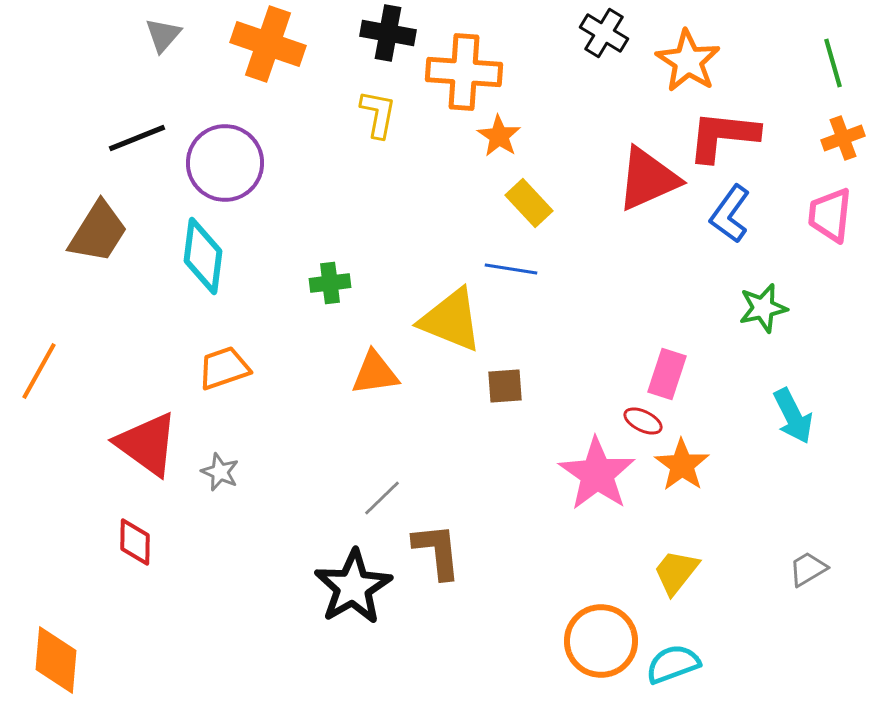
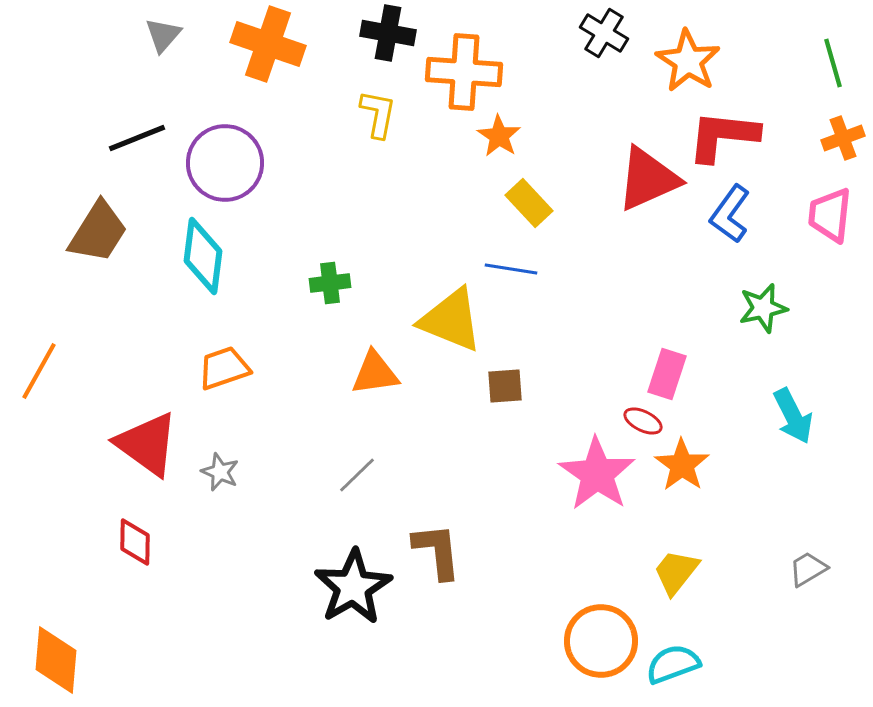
gray line at (382, 498): moved 25 px left, 23 px up
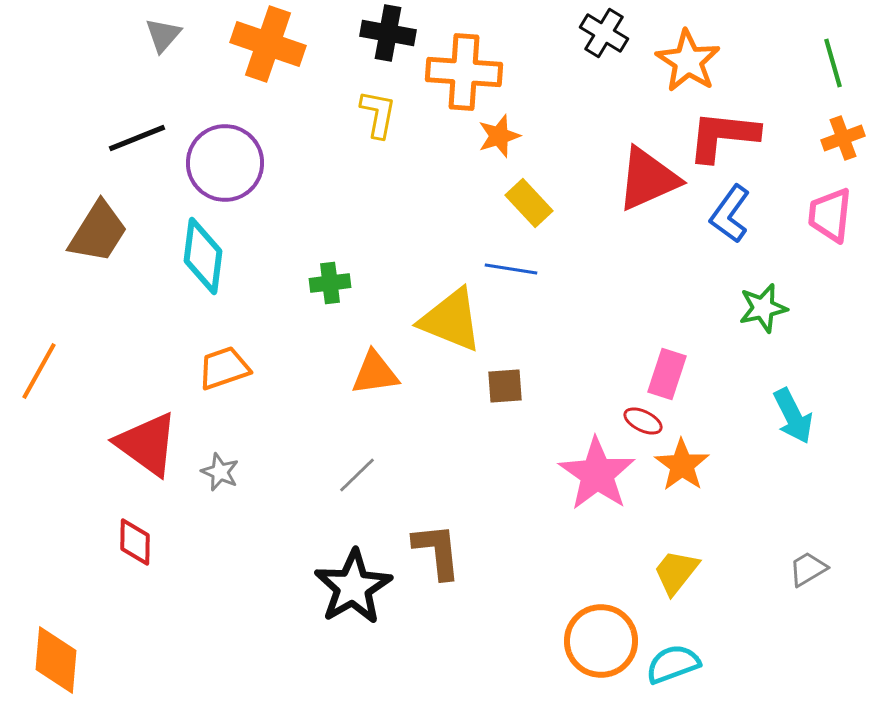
orange star at (499, 136): rotated 21 degrees clockwise
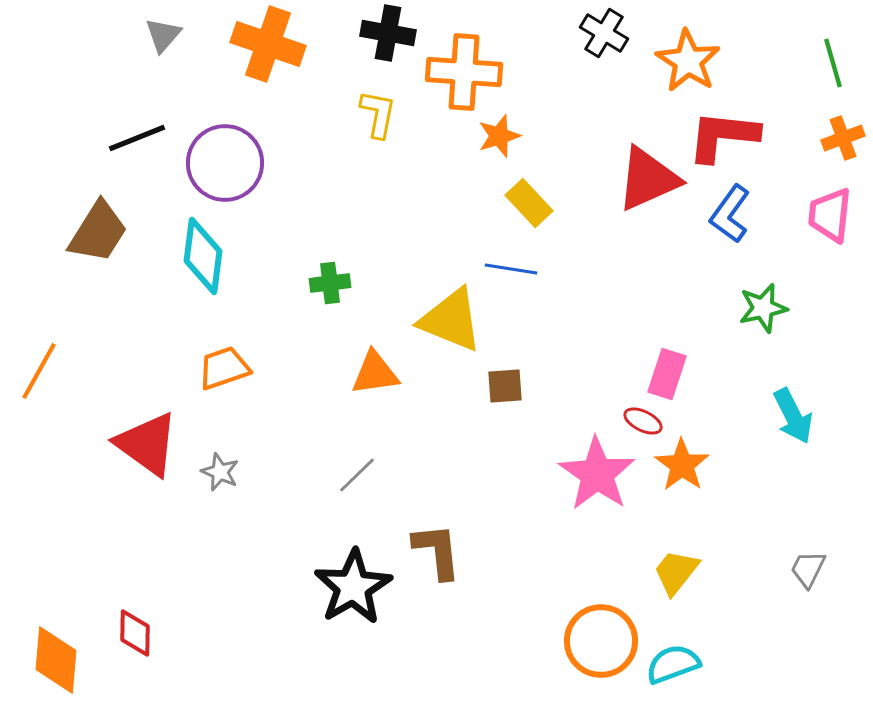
red diamond at (135, 542): moved 91 px down
gray trapezoid at (808, 569): rotated 33 degrees counterclockwise
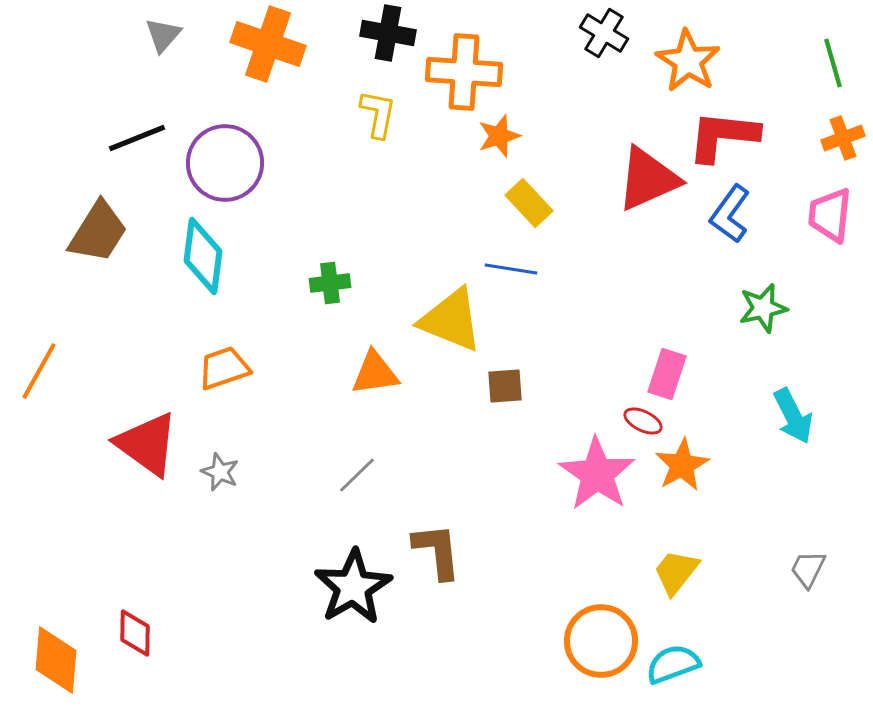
orange star at (682, 465): rotated 8 degrees clockwise
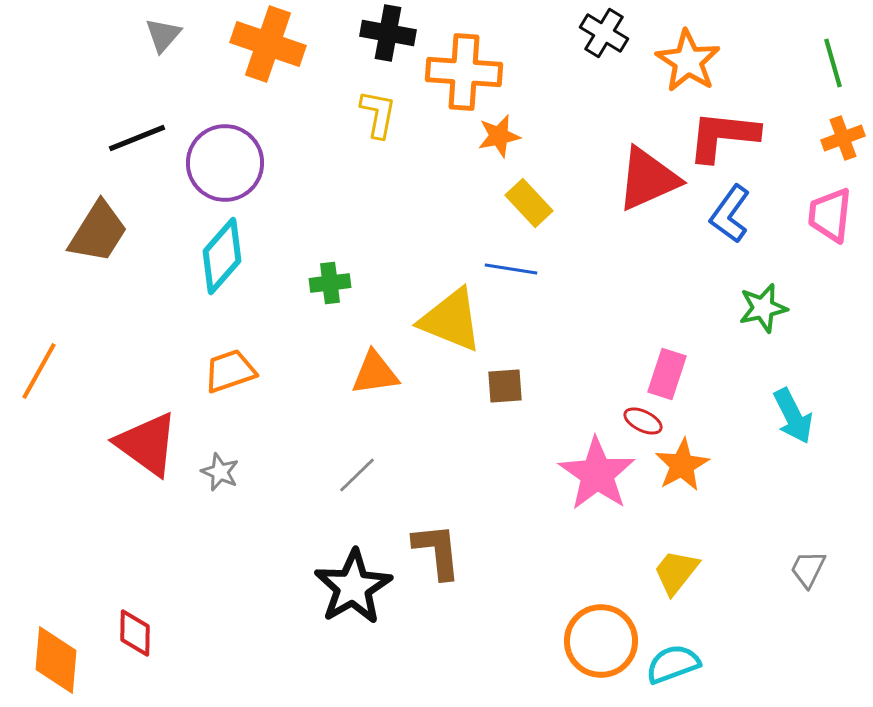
orange star at (499, 136): rotated 6 degrees clockwise
cyan diamond at (203, 256): moved 19 px right; rotated 34 degrees clockwise
orange trapezoid at (224, 368): moved 6 px right, 3 px down
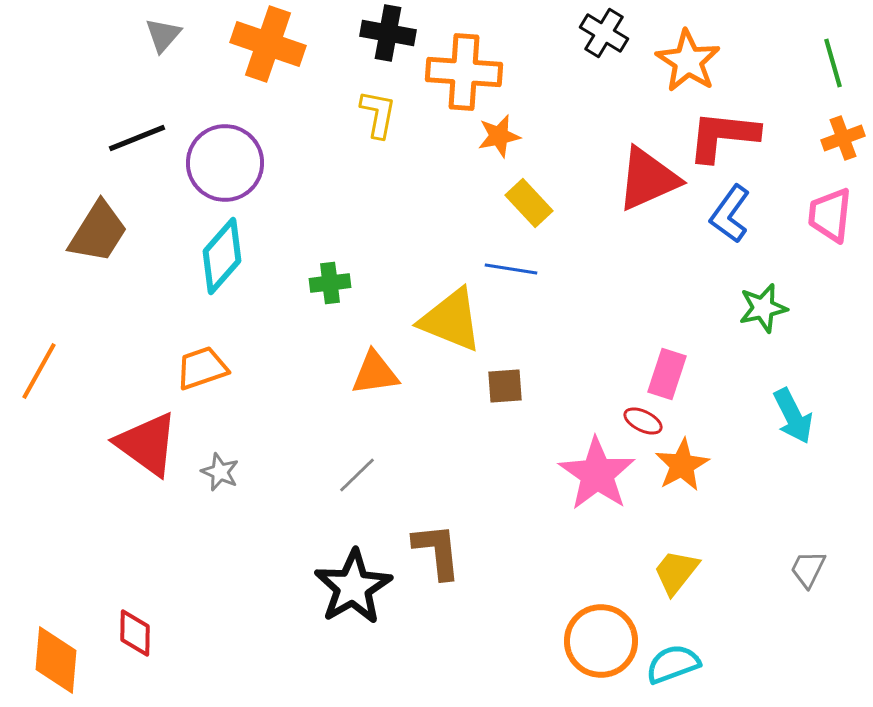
orange trapezoid at (230, 371): moved 28 px left, 3 px up
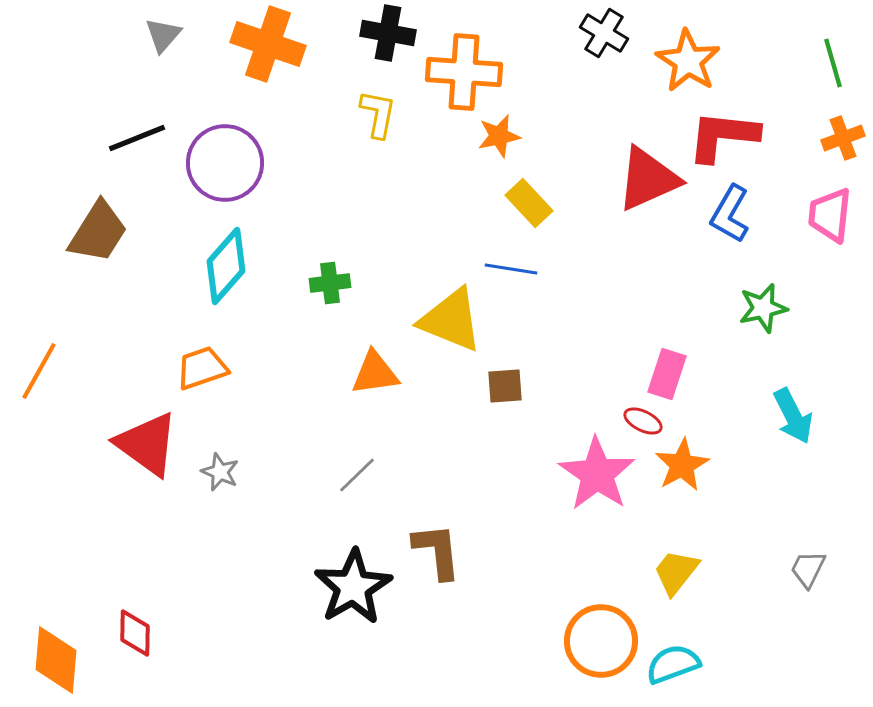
blue L-shape at (730, 214): rotated 6 degrees counterclockwise
cyan diamond at (222, 256): moved 4 px right, 10 px down
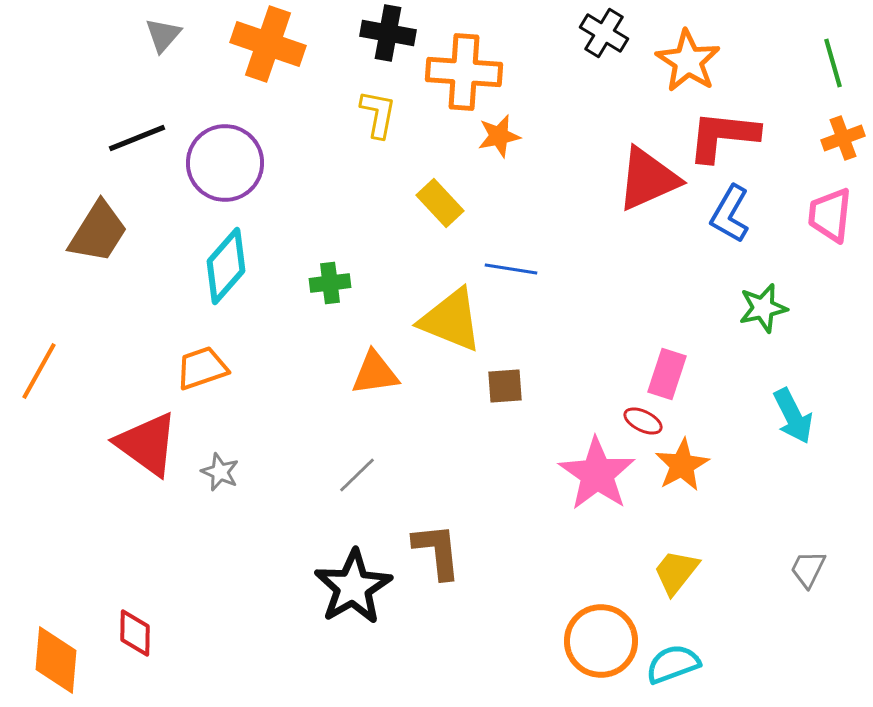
yellow rectangle at (529, 203): moved 89 px left
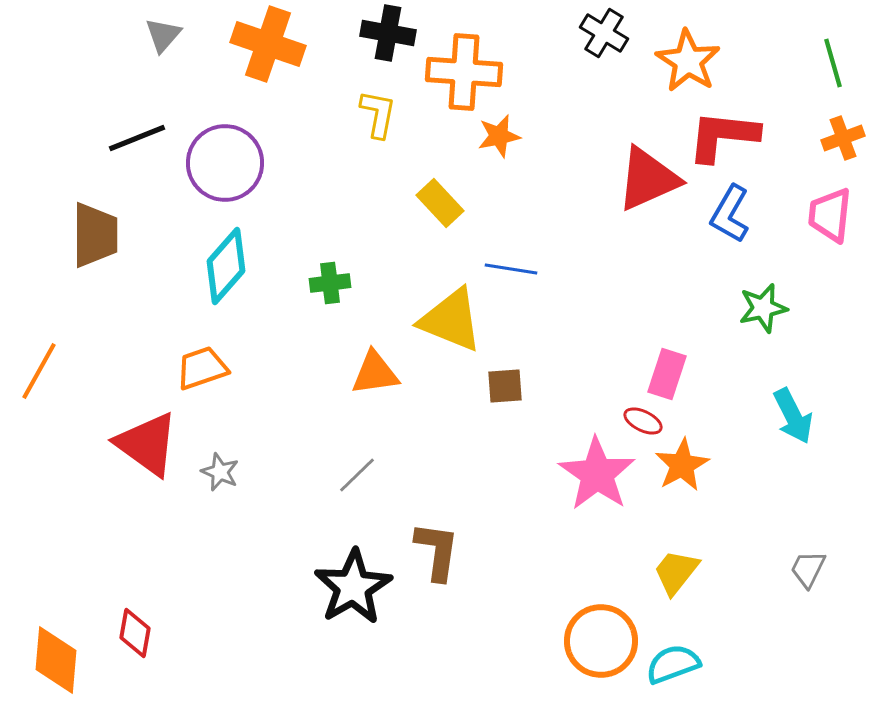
brown trapezoid at (98, 232): moved 3 px left, 3 px down; rotated 32 degrees counterclockwise
brown L-shape at (437, 551): rotated 14 degrees clockwise
red diamond at (135, 633): rotated 9 degrees clockwise
